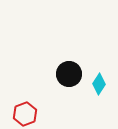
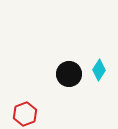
cyan diamond: moved 14 px up
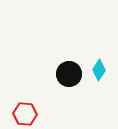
red hexagon: rotated 25 degrees clockwise
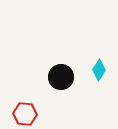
black circle: moved 8 px left, 3 px down
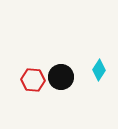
red hexagon: moved 8 px right, 34 px up
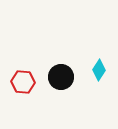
red hexagon: moved 10 px left, 2 px down
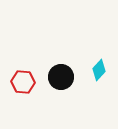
cyan diamond: rotated 10 degrees clockwise
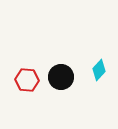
red hexagon: moved 4 px right, 2 px up
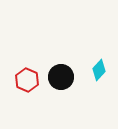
red hexagon: rotated 20 degrees clockwise
